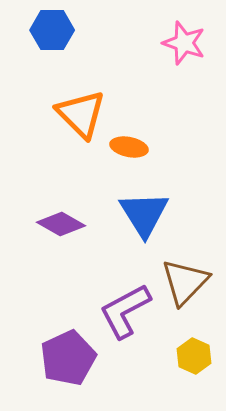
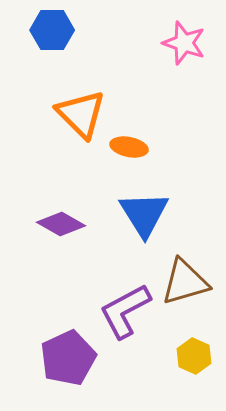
brown triangle: rotated 30 degrees clockwise
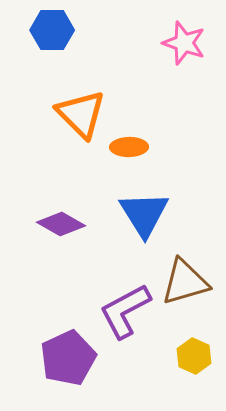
orange ellipse: rotated 12 degrees counterclockwise
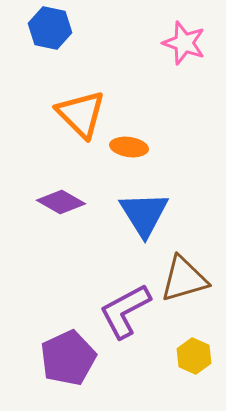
blue hexagon: moved 2 px left, 2 px up; rotated 12 degrees clockwise
orange ellipse: rotated 9 degrees clockwise
purple diamond: moved 22 px up
brown triangle: moved 1 px left, 3 px up
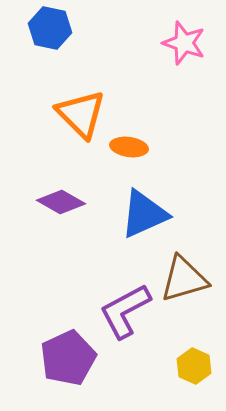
blue triangle: rotated 38 degrees clockwise
yellow hexagon: moved 10 px down
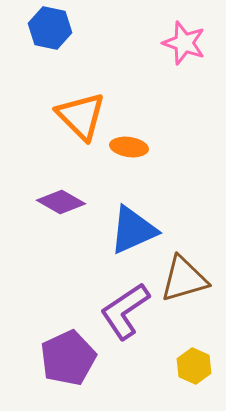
orange triangle: moved 2 px down
blue triangle: moved 11 px left, 16 px down
purple L-shape: rotated 6 degrees counterclockwise
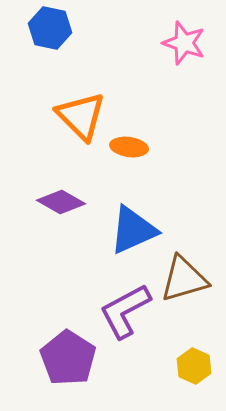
purple L-shape: rotated 6 degrees clockwise
purple pentagon: rotated 14 degrees counterclockwise
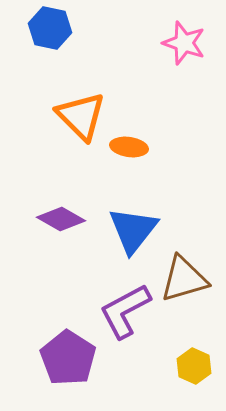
purple diamond: moved 17 px down
blue triangle: rotated 28 degrees counterclockwise
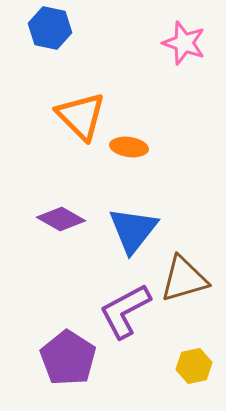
yellow hexagon: rotated 24 degrees clockwise
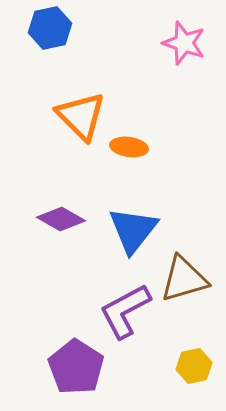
blue hexagon: rotated 24 degrees counterclockwise
purple pentagon: moved 8 px right, 9 px down
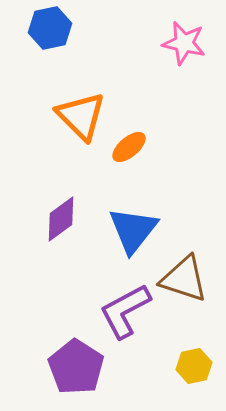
pink star: rotated 6 degrees counterclockwise
orange ellipse: rotated 48 degrees counterclockwise
purple diamond: rotated 66 degrees counterclockwise
brown triangle: rotated 34 degrees clockwise
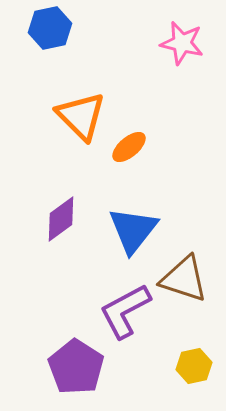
pink star: moved 2 px left
